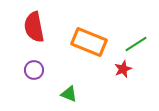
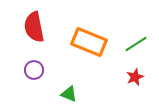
red star: moved 12 px right, 8 px down
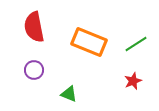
red star: moved 2 px left, 4 px down
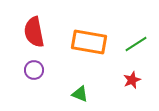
red semicircle: moved 5 px down
orange rectangle: rotated 12 degrees counterclockwise
red star: moved 1 px left, 1 px up
green triangle: moved 11 px right
